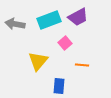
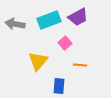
orange line: moved 2 px left
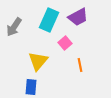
cyan rectangle: rotated 45 degrees counterclockwise
gray arrow: moved 1 px left, 3 px down; rotated 66 degrees counterclockwise
orange line: rotated 72 degrees clockwise
blue rectangle: moved 28 px left, 1 px down
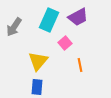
blue rectangle: moved 6 px right
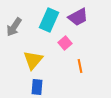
yellow triangle: moved 5 px left, 1 px up
orange line: moved 1 px down
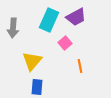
purple trapezoid: moved 2 px left
gray arrow: moved 1 px left, 1 px down; rotated 30 degrees counterclockwise
yellow triangle: moved 1 px left, 1 px down
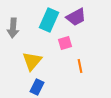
pink square: rotated 24 degrees clockwise
blue rectangle: rotated 21 degrees clockwise
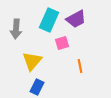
purple trapezoid: moved 2 px down
gray arrow: moved 3 px right, 1 px down
pink square: moved 3 px left
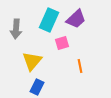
purple trapezoid: rotated 15 degrees counterclockwise
